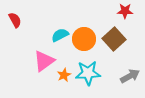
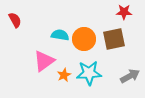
red star: moved 1 px left, 1 px down
cyan semicircle: rotated 36 degrees clockwise
brown square: rotated 30 degrees clockwise
cyan star: moved 1 px right
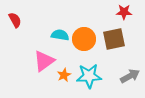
cyan star: moved 3 px down
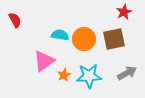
red star: rotated 28 degrees counterclockwise
gray arrow: moved 3 px left, 3 px up
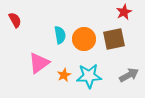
cyan semicircle: rotated 72 degrees clockwise
pink triangle: moved 5 px left, 2 px down
gray arrow: moved 2 px right, 2 px down
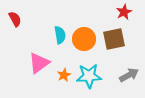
red semicircle: moved 1 px up
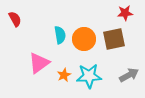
red star: moved 1 px right, 1 px down; rotated 21 degrees clockwise
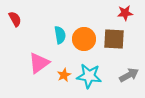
brown square: rotated 15 degrees clockwise
cyan star: rotated 10 degrees clockwise
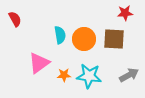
orange star: rotated 24 degrees clockwise
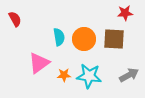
cyan semicircle: moved 1 px left, 2 px down
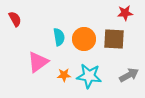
pink triangle: moved 1 px left, 1 px up
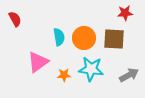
orange circle: moved 1 px up
cyan star: moved 2 px right, 7 px up
